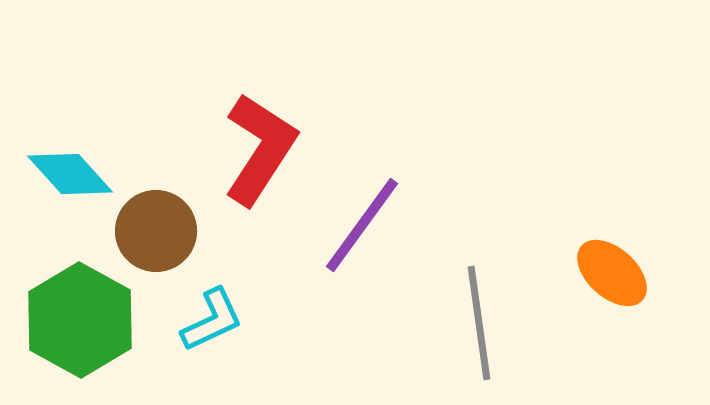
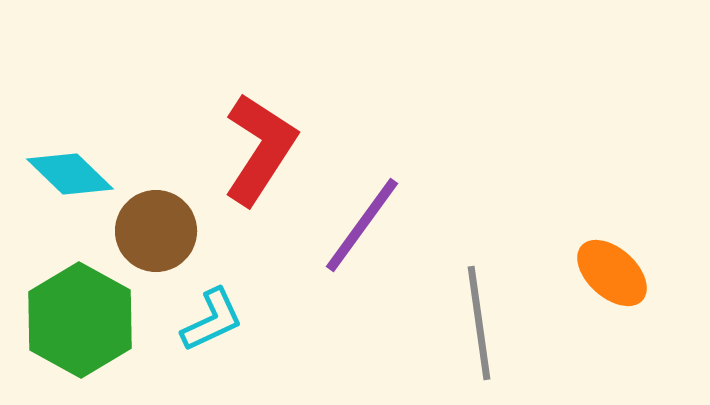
cyan diamond: rotated 4 degrees counterclockwise
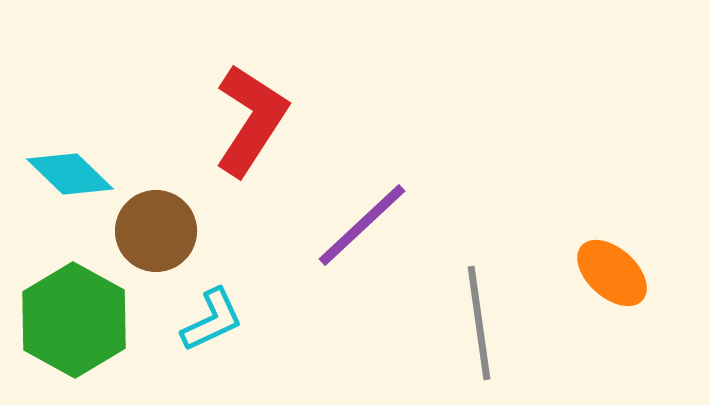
red L-shape: moved 9 px left, 29 px up
purple line: rotated 11 degrees clockwise
green hexagon: moved 6 px left
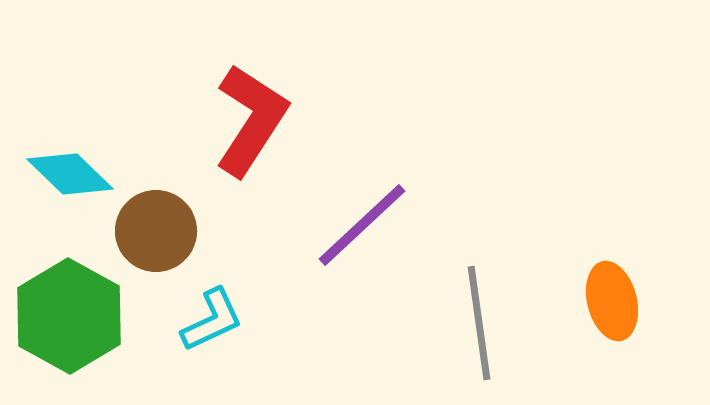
orange ellipse: moved 28 px down; rotated 34 degrees clockwise
green hexagon: moved 5 px left, 4 px up
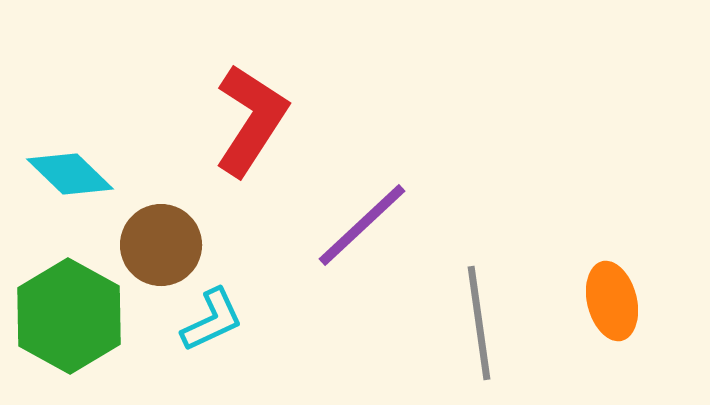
brown circle: moved 5 px right, 14 px down
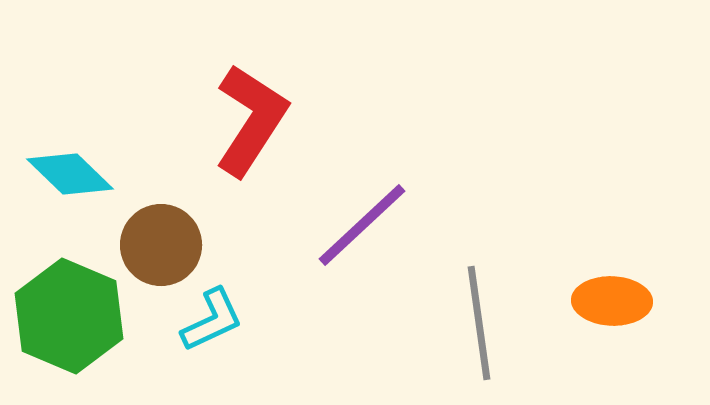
orange ellipse: rotated 74 degrees counterclockwise
green hexagon: rotated 6 degrees counterclockwise
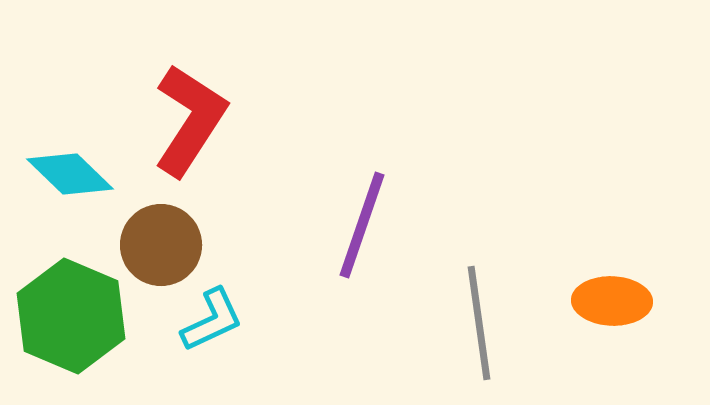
red L-shape: moved 61 px left
purple line: rotated 28 degrees counterclockwise
green hexagon: moved 2 px right
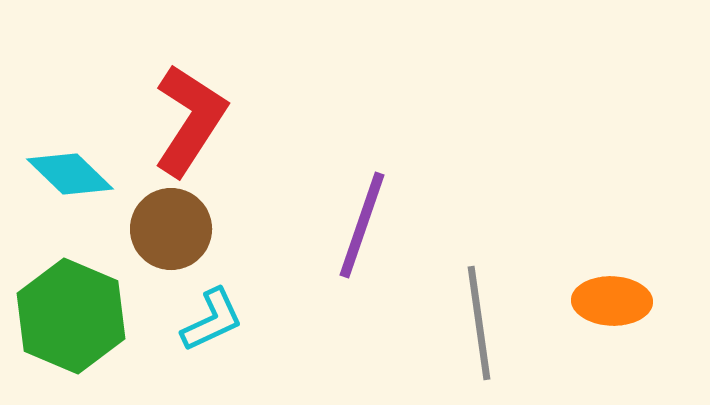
brown circle: moved 10 px right, 16 px up
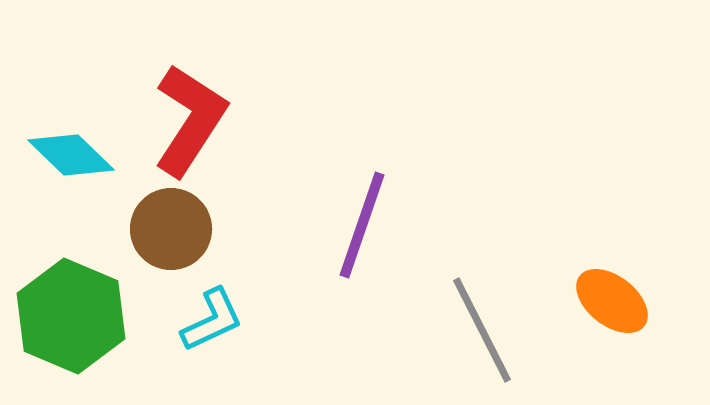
cyan diamond: moved 1 px right, 19 px up
orange ellipse: rotated 36 degrees clockwise
gray line: moved 3 px right, 7 px down; rotated 19 degrees counterclockwise
